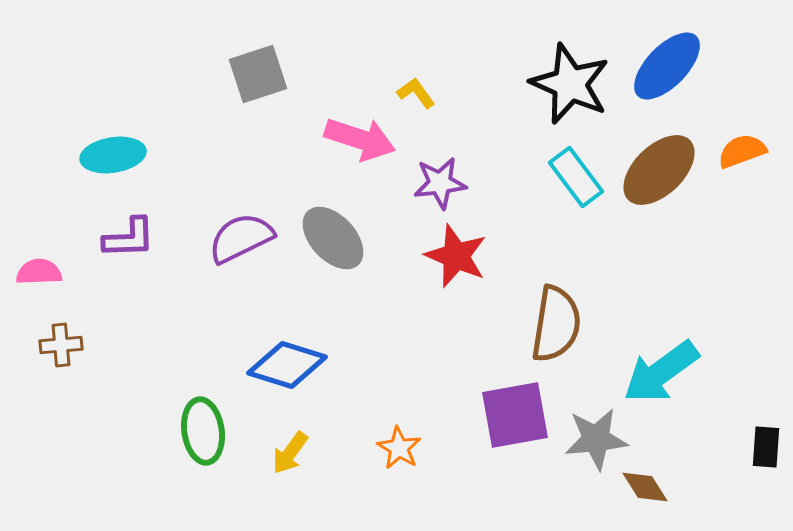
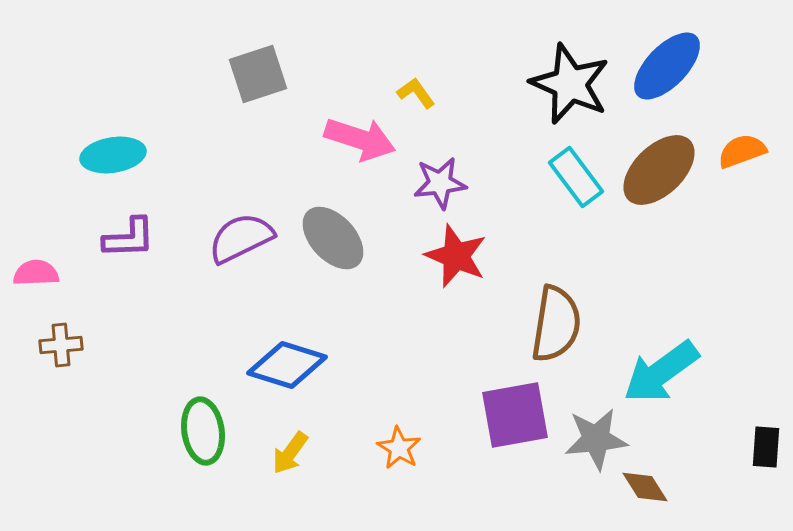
pink semicircle: moved 3 px left, 1 px down
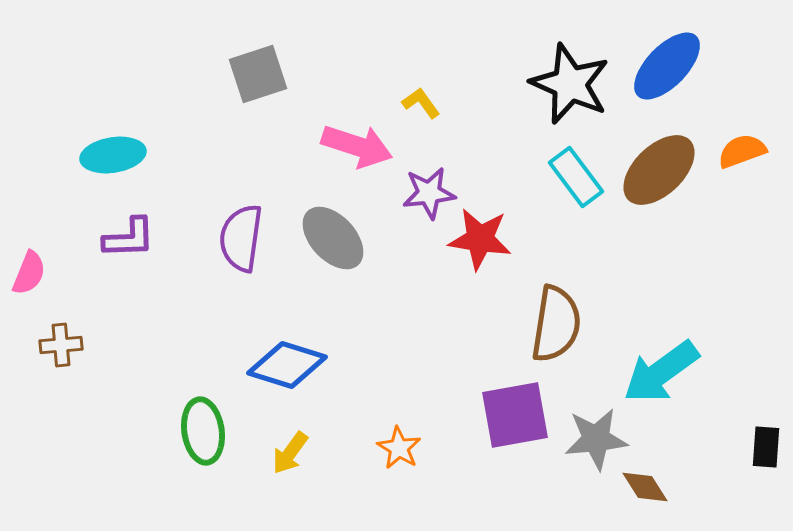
yellow L-shape: moved 5 px right, 10 px down
pink arrow: moved 3 px left, 7 px down
purple star: moved 11 px left, 10 px down
purple semicircle: rotated 56 degrees counterclockwise
red star: moved 24 px right, 17 px up; rotated 14 degrees counterclockwise
pink semicircle: moved 7 px left; rotated 114 degrees clockwise
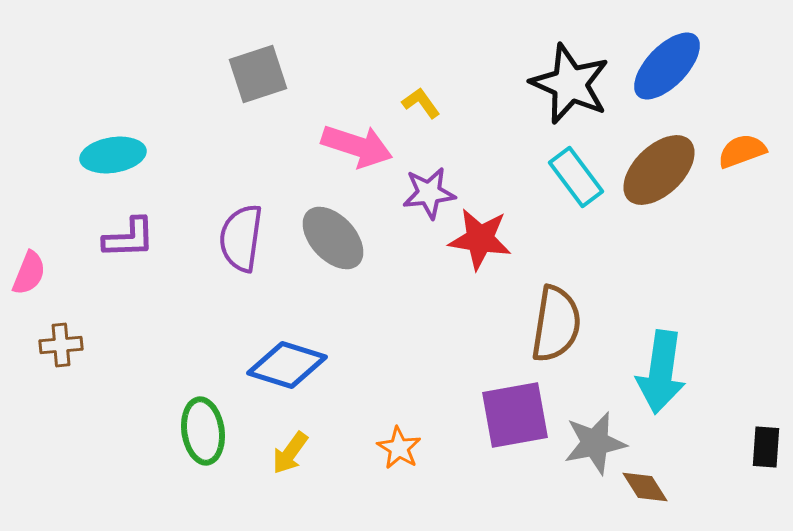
cyan arrow: rotated 46 degrees counterclockwise
gray star: moved 1 px left, 4 px down; rotated 6 degrees counterclockwise
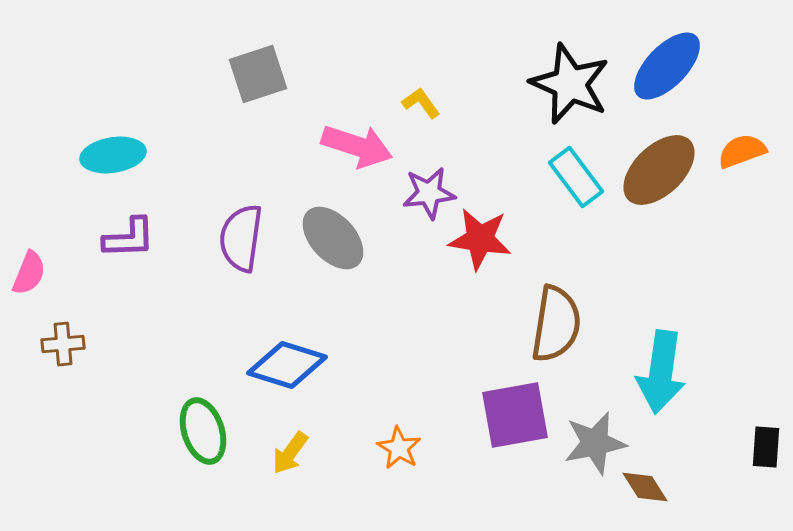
brown cross: moved 2 px right, 1 px up
green ellipse: rotated 10 degrees counterclockwise
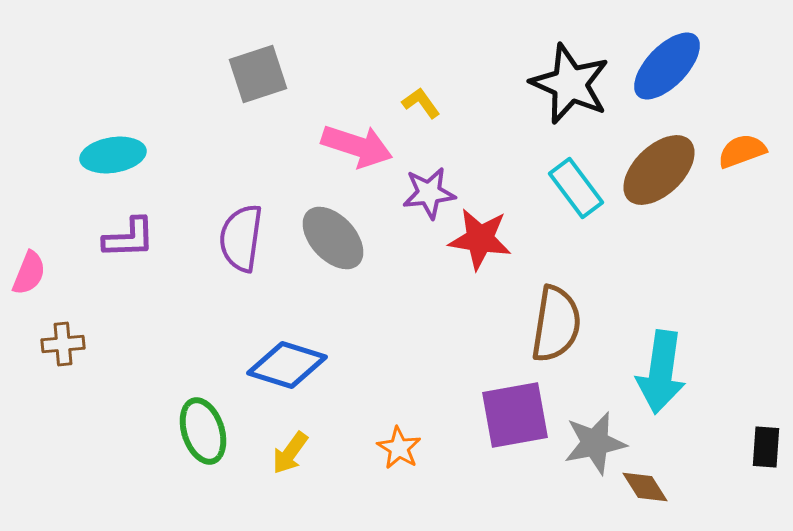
cyan rectangle: moved 11 px down
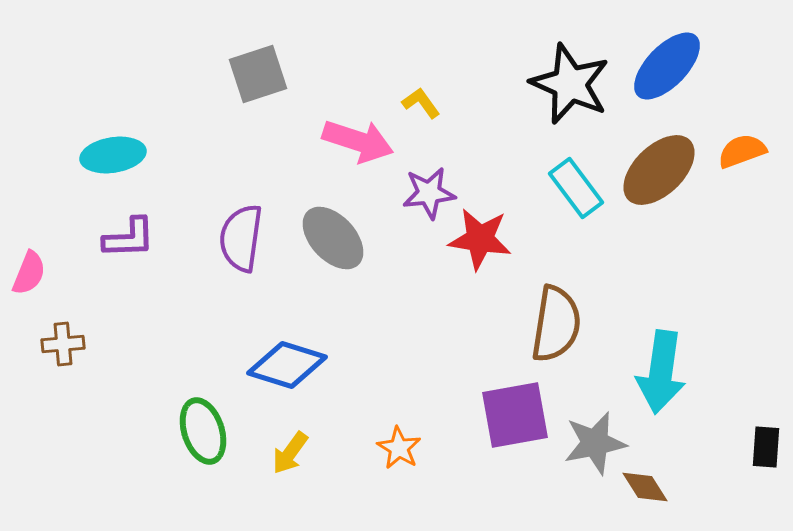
pink arrow: moved 1 px right, 5 px up
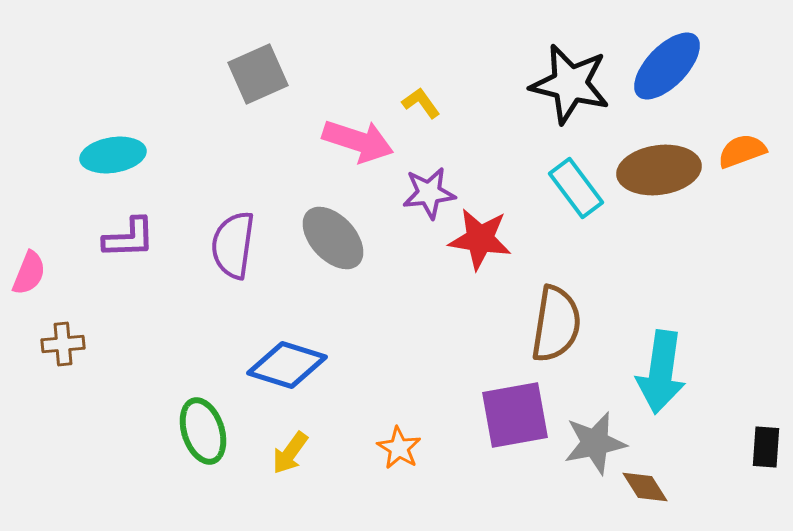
gray square: rotated 6 degrees counterclockwise
black star: rotated 10 degrees counterclockwise
brown ellipse: rotated 36 degrees clockwise
purple semicircle: moved 8 px left, 7 px down
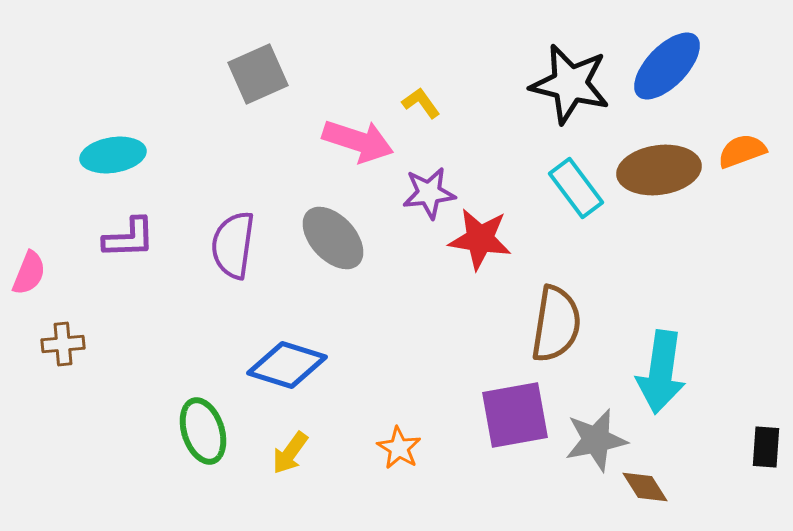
gray star: moved 1 px right, 3 px up
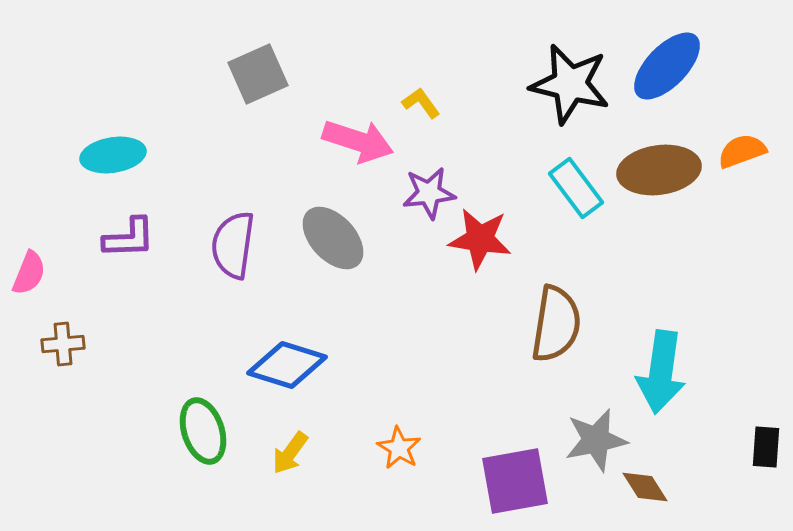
purple square: moved 66 px down
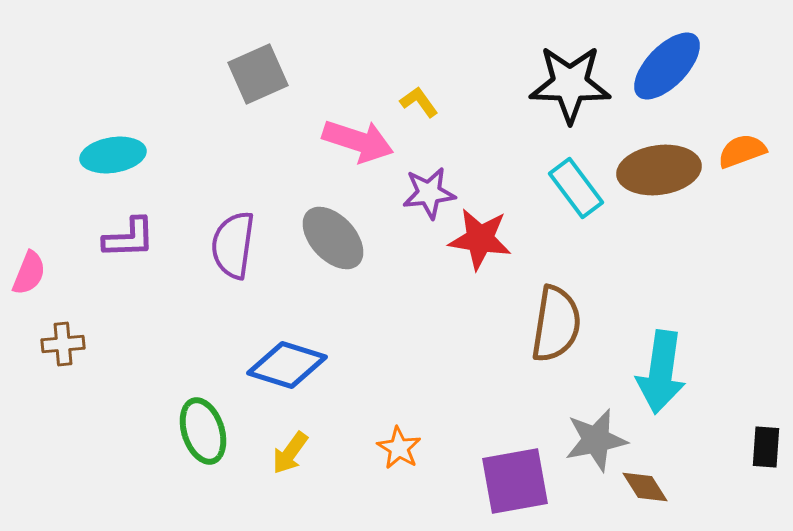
black star: rotated 12 degrees counterclockwise
yellow L-shape: moved 2 px left, 1 px up
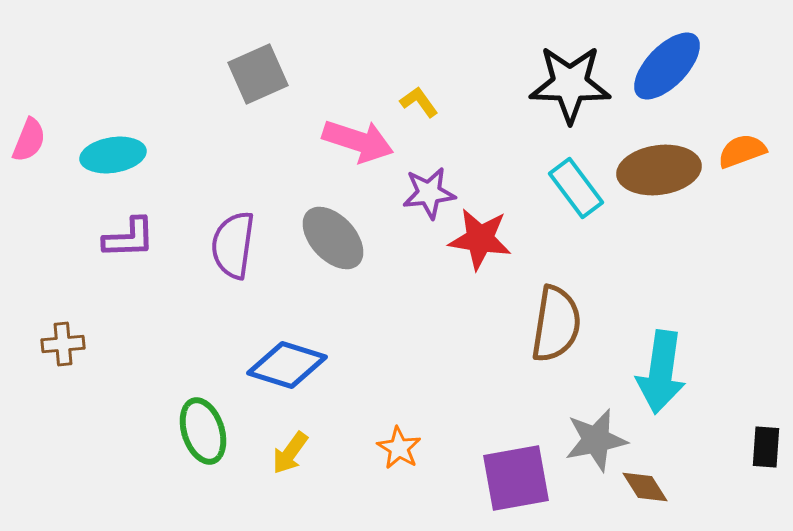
pink semicircle: moved 133 px up
purple square: moved 1 px right, 3 px up
